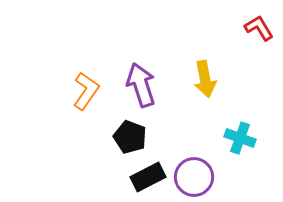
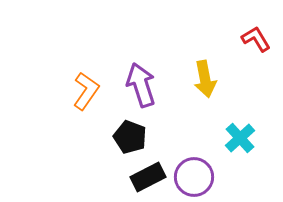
red L-shape: moved 3 px left, 11 px down
cyan cross: rotated 28 degrees clockwise
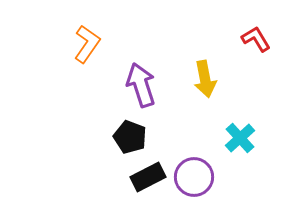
orange L-shape: moved 1 px right, 47 px up
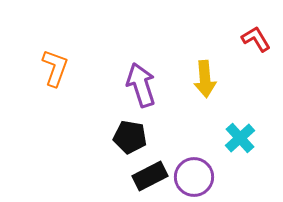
orange L-shape: moved 32 px left, 24 px down; rotated 15 degrees counterclockwise
yellow arrow: rotated 6 degrees clockwise
black pentagon: rotated 12 degrees counterclockwise
black rectangle: moved 2 px right, 1 px up
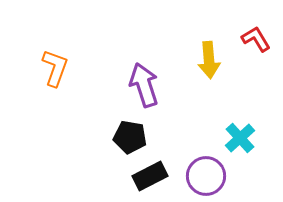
yellow arrow: moved 4 px right, 19 px up
purple arrow: moved 3 px right
purple circle: moved 12 px right, 1 px up
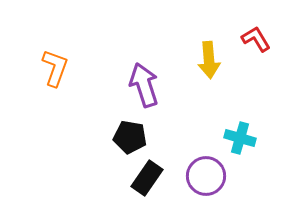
cyan cross: rotated 32 degrees counterclockwise
black rectangle: moved 3 px left, 2 px down; rotated 28 degrees counterclockwise
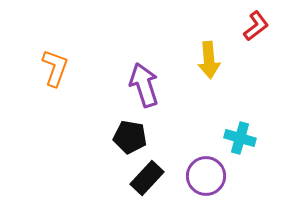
red L-shape: moved 13 px up; rotated 84 degrees clockwise
black rectangle: rotated 8 degrees clockwise
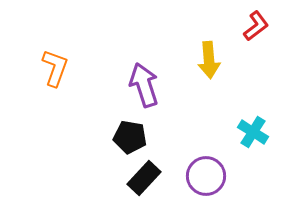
cyan cross: moved 13 px right, 6 px up; rotated 16 degrees clockwise
black rectangle: moved 3 px left
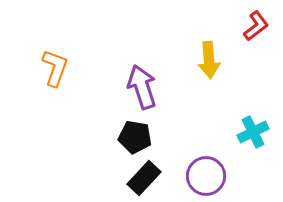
purple arrow: moved 2 px left, 2 px down
cyan cross: rotated 32 degrees clockwise
black pentagon: moved 5 px right
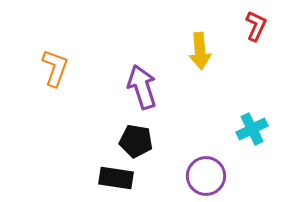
red L-shape: rotated 28 degrees counterclockwise
yellow arrow: moved 9 px left, 9 px up
cyan cross: moved 1 px left, 3 px up
black pentagon: moved 1 px right, 4 px down
black rectangle: moved 28 px left; rotated 56 degrees clockwise
